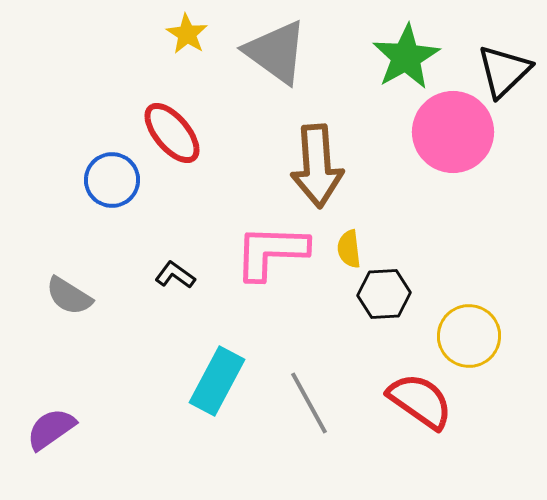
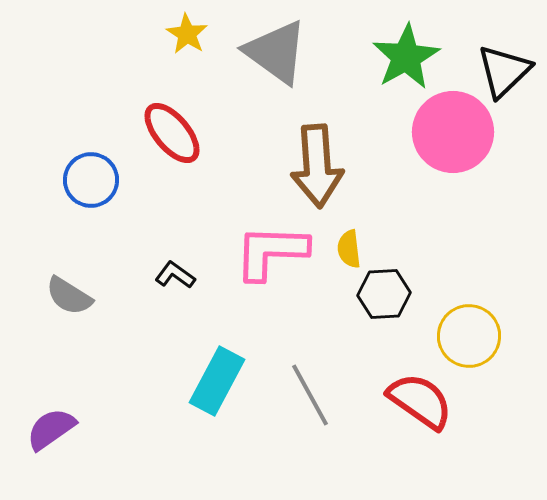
blue circle: moved 21 px left
gray line: moved 1 px right, 8 px up
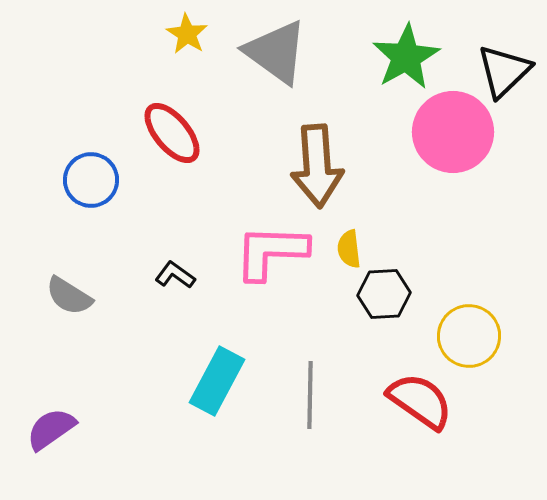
gray line: rotated 30 degrees clockwise
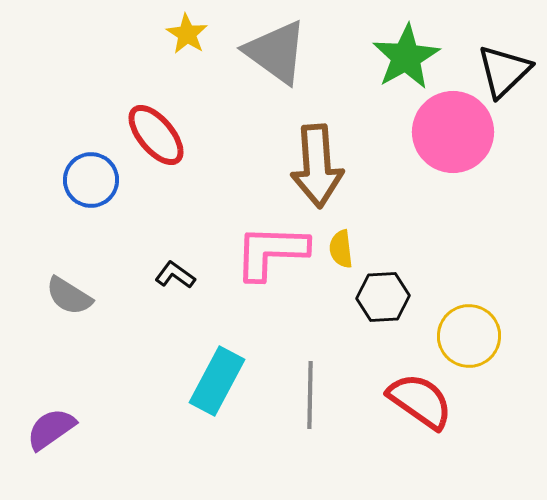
red ellipse: moved 16 px left, 2 px down
yellow semicircle: moved 8 px left
black hexagon: moved 1 px left, 3 px down
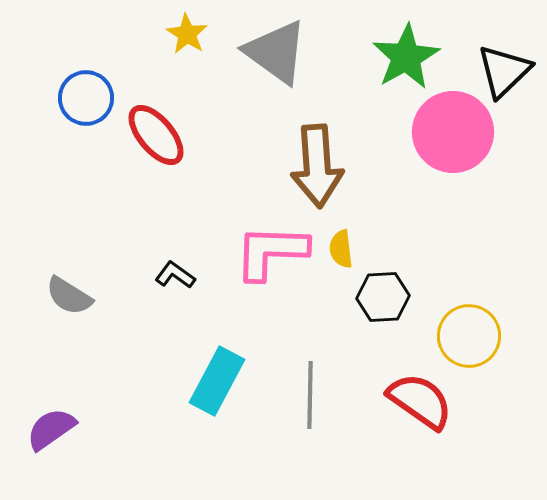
blue circle: moved 5 px left, 82 px up
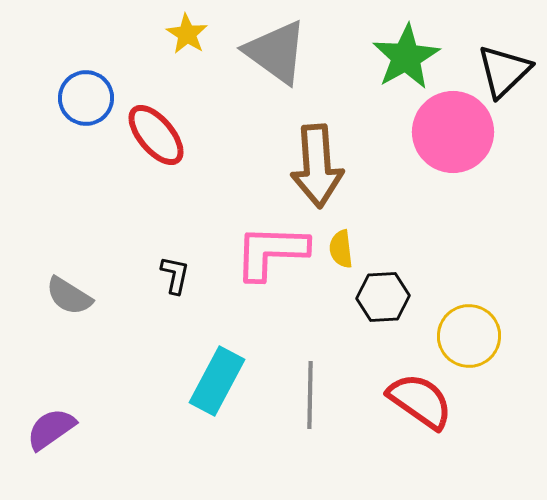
black L-shape: rotated 66 degrees clockwise
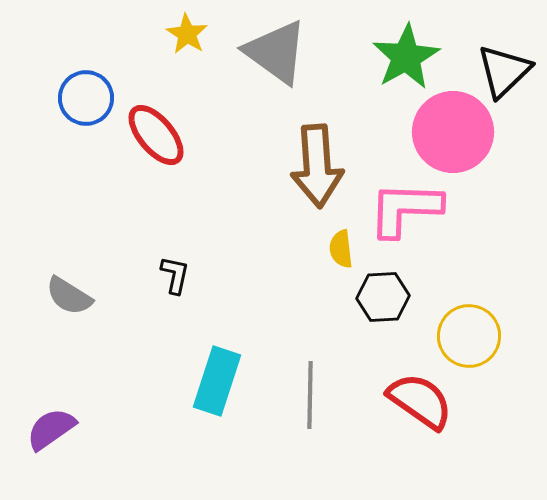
pink L-shape: moved 134 px right, 43 px up
cyan rectangle: rotated 10 degrees counterclockwise
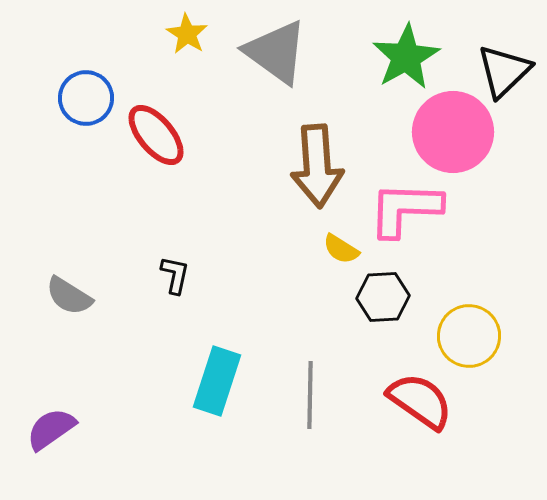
yellow semicircle: rotated 51 degrees counterclockwise
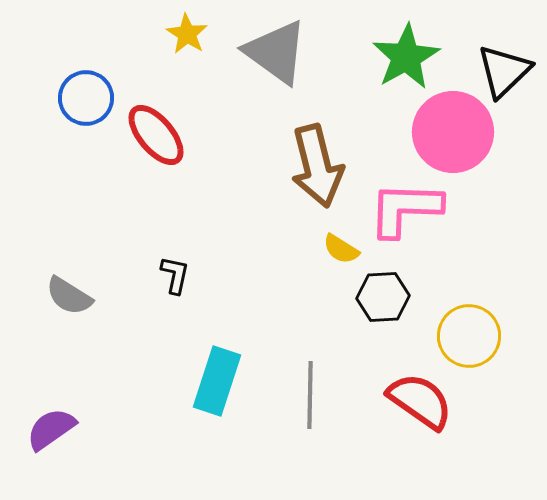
brown arrow: rotated 10 degrees counterclockwise
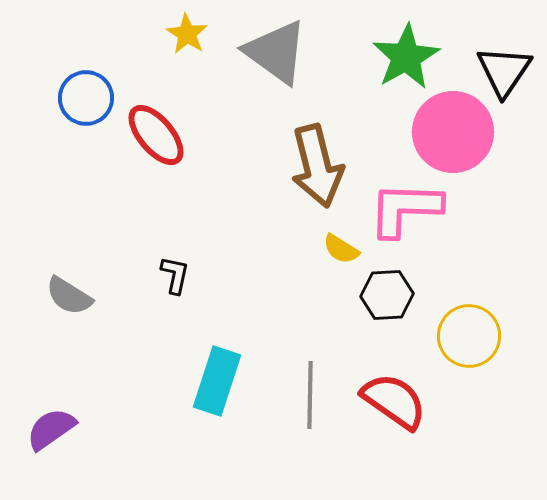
black triangle: rotated 12 degrees counterclockwise
black hexagon: moved 4 px right, 2 px up
red semicircle: moved 26 px left
